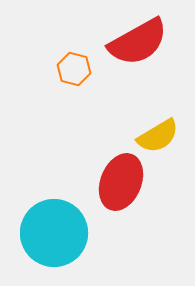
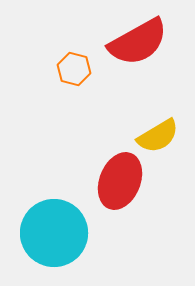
red ellipse: moved 1 px left, 1 px up
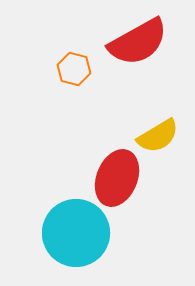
red ellipse: moved 3 px left, 3 px up
cyan circle: moved 22 px right
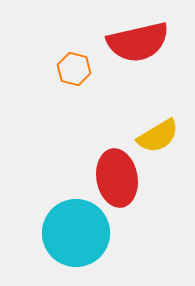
red semicircle: rotated 16 degrees clockwise
red ellipse: rotated 32 degrees counterclockwise
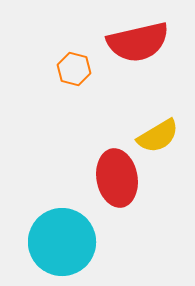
cyan circle: moved 14 px left, 9 px down
